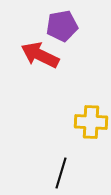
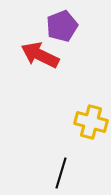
purple pentagon: rotated 12 degrees counterclockwise
yellow cross: rotated 12 degrees clockwise
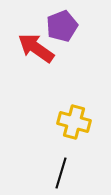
red arrow: moved 4 px left, 7 px up; rotated 9 degrees clockwise
yellow cross: moved 17 px left
